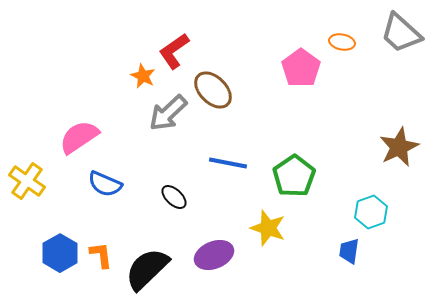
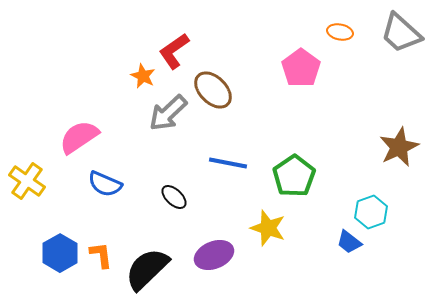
orange ellipse: moved 2 px left, 10 px up
blue trapezoid: moved 9 px up; rotated 60 degrees counterclockwise
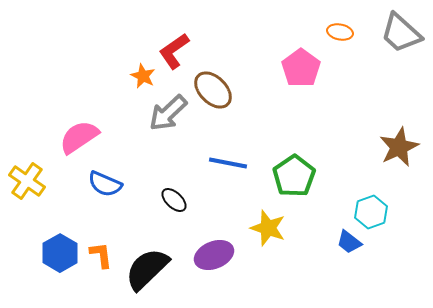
black ellipse: moved 3 px down
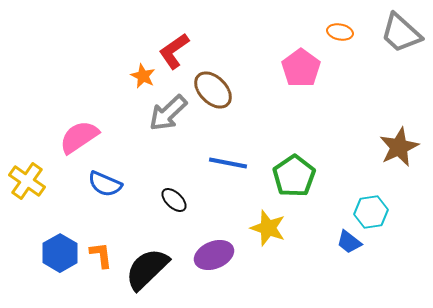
cyan hexagon: rotated 12 degrees clockwise
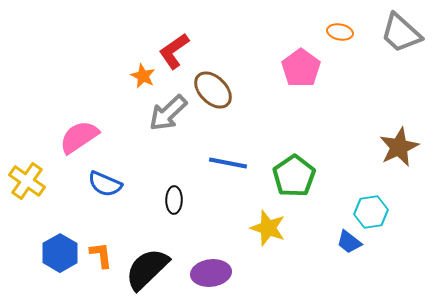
black ellipse: rotated 48 degrees clockwise
purple ellipse: moved 3 px left, 18 px down; rotated 15 degrees clockwise
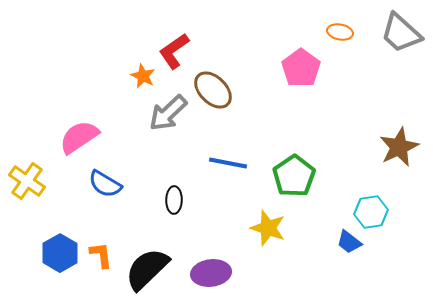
blue semicircle: rotated 8 degrees clockwise
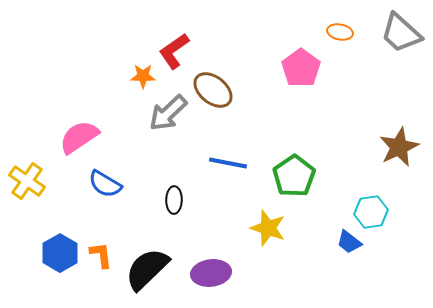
orange star: rotated 25 degrees counterclockwise
brown ellipse: rotated 6 degrees counterclockwise
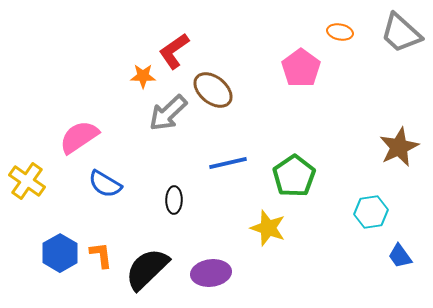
blue line: rotated 24 degrees counterclockwise
blue trapezoid: moved 51 px right, 14 px down; rotated 16 degrees clockwise
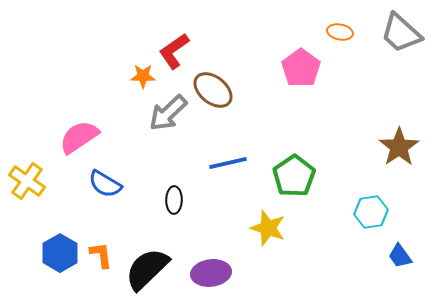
brown star: rotated 9 degrees counterclockwise
